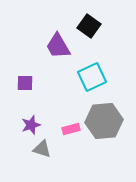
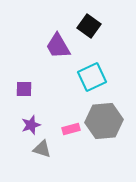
purple square: moved 1 px left, 6 px down
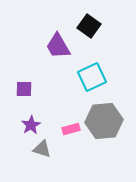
purple star: rotated 12 degrees counterclockwise
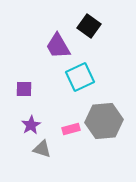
cyan square: moved 12 px left
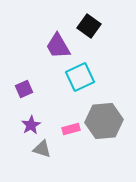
purple square: rotated 24 degrees counterclockwise
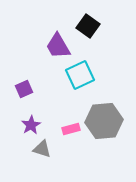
black square: moved 1 px left
cyan square: moved 2 px up
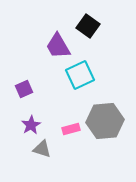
gray hexagon: moved 1 px right
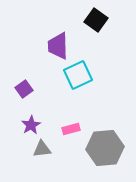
black square: moved 8 px right, 6 px up
purple trapezoid: rotated 28 degrees clockwise
cyan square: moved 2 px left
purple square: rotated 12 degrees counterclockwise
gray hexagon: moved 27 px down
gray triangle: rotated 24 degrees counterclockwise
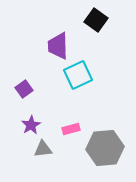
gray triangle: moved 1 px right
